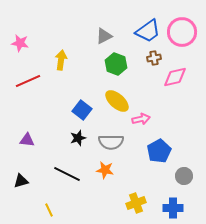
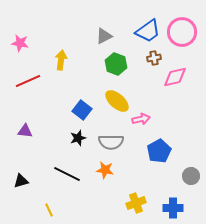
purple triangle: moved 2 px left, 9 px up
gray circle: moved 7 px right
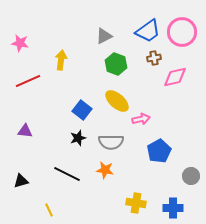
yellow cross: rotated 30 degrees clockwise
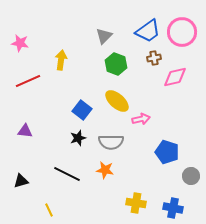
gray triangle: rotated 18 degrees counterclockwise
blue pentagon: moved 8 px right, 1 px down; rotated 25 degrees counterclockwise
blue cross: rotated 12 degrees clockwise
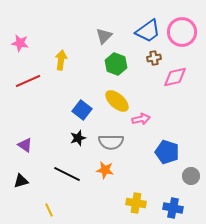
purple triangle: moved 14 px down; rotated 28 degrees clockwise
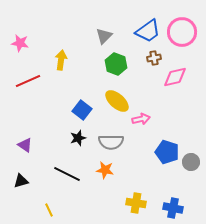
gray circle: moved 14 px up
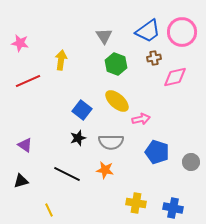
gray triangle: rotated 18 degrees counterclockwise
blue pentagon: moved 10 px left
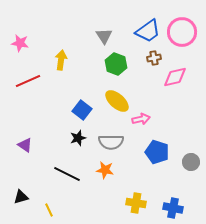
black triangle: moved 16 px down
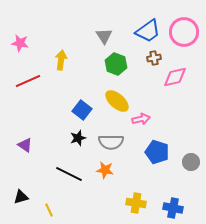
pink circle: moved 2 px right
black line: moved 2 px right
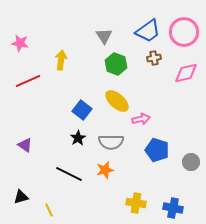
pink diamond: moved 11 px right, 4 px up
black star: rotated 14 degrees counterclockwise
blue pentagon: moved 2 px up
orange star: rotated 24 degrees counterclockwise
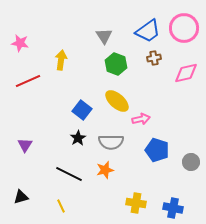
pink circle: moved 4 px up
purple triangle: rotated 28 degrees clockwise
yellow line: moved 12 px right, 4 px up
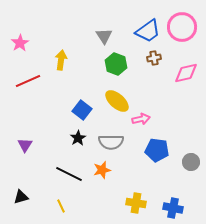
pink circle: moved 2 px left, 1 px up
pink star: rotated 30 degrees clockwise
blue pentagon: rotated 10 degrees counterclockwise
orange star: moved 3 px left
